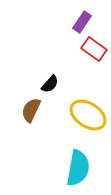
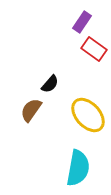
brown semicircle: rotated 10 degrees clockwise
yellow ellipse: rotated 15 degrees clockwise
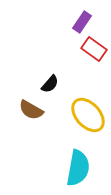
brown semicircle: rotated 95 degrees counterclockwise
